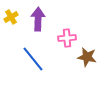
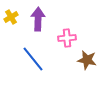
brown star: moved 3 px down
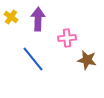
yellow cross: rotated 24 degrees counterclockwise
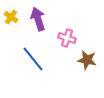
purple arrow: rotated 20 degrees counterclockwise
pink cross: rotated 24 degrees clockwise
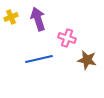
yellow cross: rotated 32 degrees clockwise
blue line: moved 6 px right; rotated 64 degrees counterclockwise
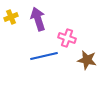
blue line: moved 5 px right, 3 px up
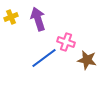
pink cross: moved 1 px left, 4 px down
blue line: moved 2 px down; rotated 24 degrees counterclockwise
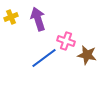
pink cross: moved 1 px up
brown star: moved 5 px up
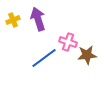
yellow cross: moved 2 px right, 3 px down
pink cross: moved 2 px right, 1 px down
brown star: rotated 18 degrees counterclockwise
